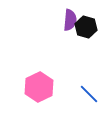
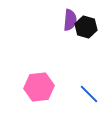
pink hexagon: rotated 20 degrees clockwise
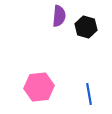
purple semicircle: moved 11 px left, 4 px up
blue line: rotated 35 degrees clockwise
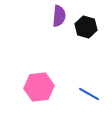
blue line: rotated 50 degrees counterclockwise
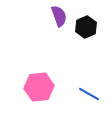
purple semicircle: rotated 25 degrees counterclockwise
black hexagon: rotated 20 degrees clockwise
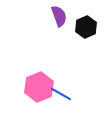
pink hexagon: rotated 16 degrees counterclockwise
blue line: moved 28 px left
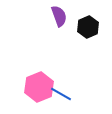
black hexagon: moved 2 px right
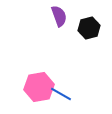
black hexagon: moved 1 px right, 1 px down; rotated 10 degrees clockwise
pink hexagon: rotated 12 degrees clockwise
